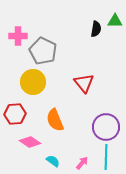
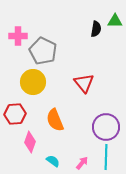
pink diamond: rotated 75 degrees clockwise
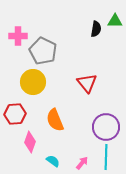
red triangle: moved 3 px right
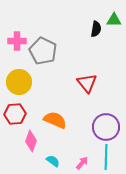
green triangle: moved 1 px left, 1 px up
pink cross: moved 1 px left, 5 px down
yellow circle: moved 14 px left
orange semicircle: rotated 135 degrees clockwise
pink diamond: moved 1 px right, 1 px up
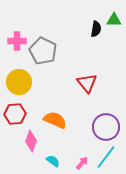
cyan line: rotated 35 degrees clockwise
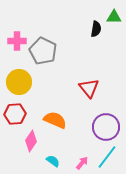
green triangle: moved 3 px up
red triangle: moved 2 px right, 5 px down
pink diamond: rotated 15 degrees clockwise
cyan line: moved 1 px right
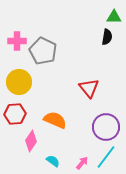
black semicircle: moved 11 px right, 8 px down
cyan line: moved 1 px left
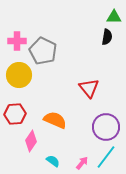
yellow circle: moved 7 px up
